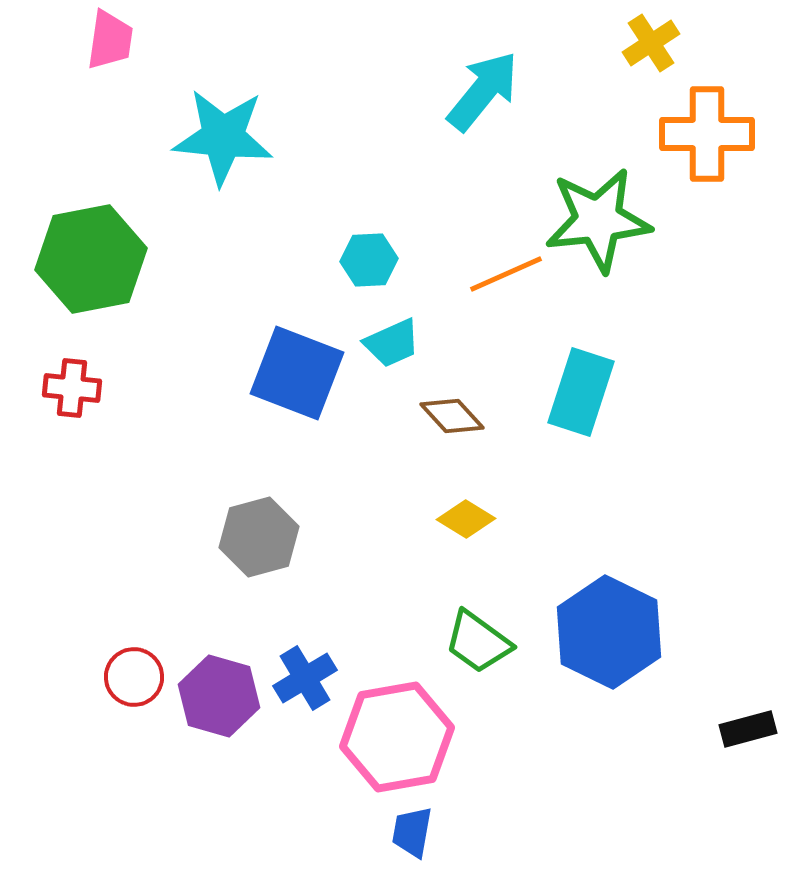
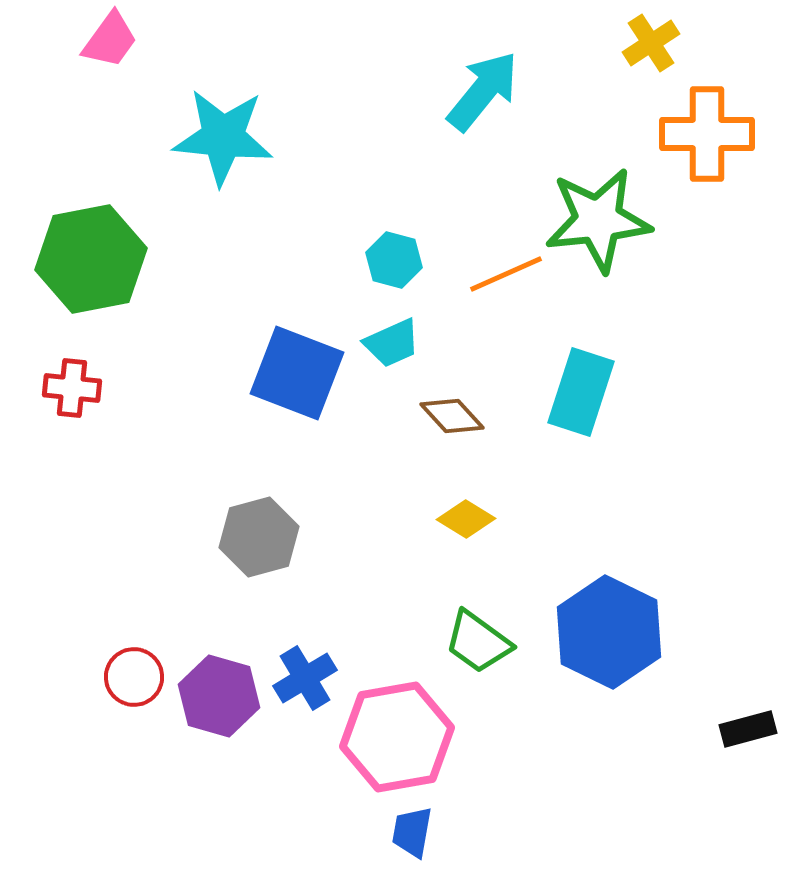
pink trapezoid: rotated 28 degrees clockwise
cyan hexagon: moved 25 px right; rotated 18 degrees clockwise
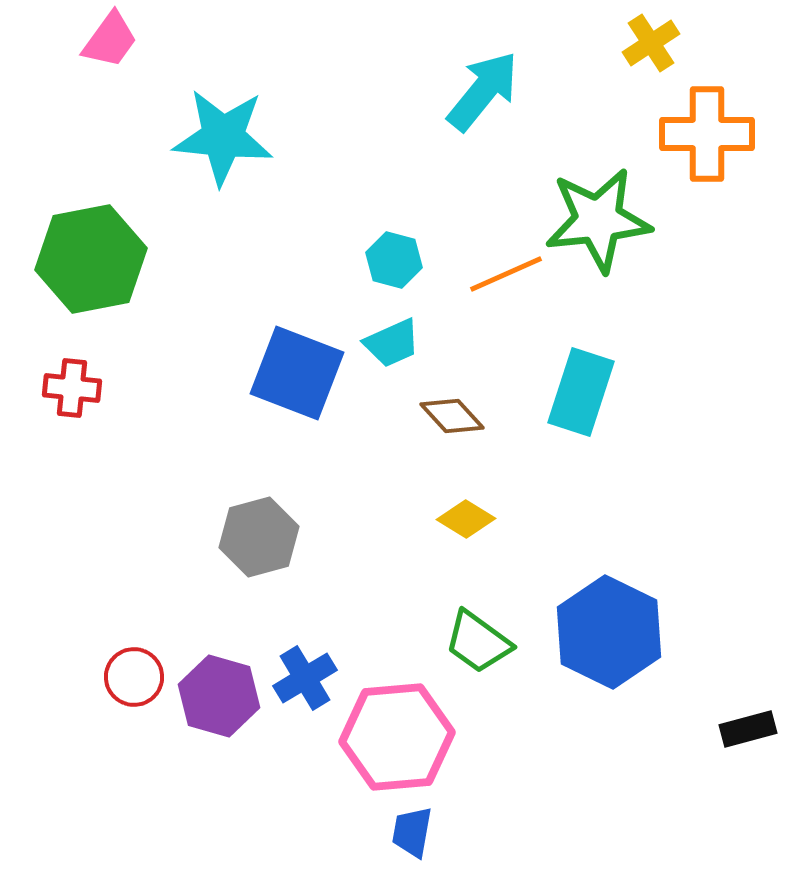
pink hexagon: rotated 5 degrees clockwise
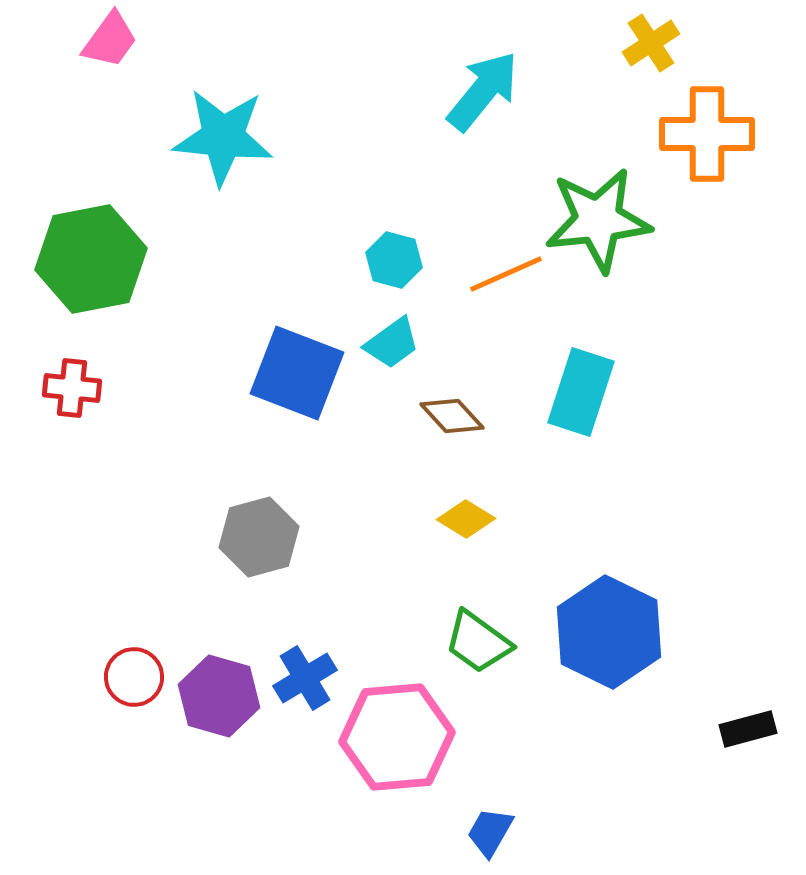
cyan trapezoid: rotated 12 degrees counterclockwise
blue trapezoid: moved 78 px right; rotated 20 degrees clockwise
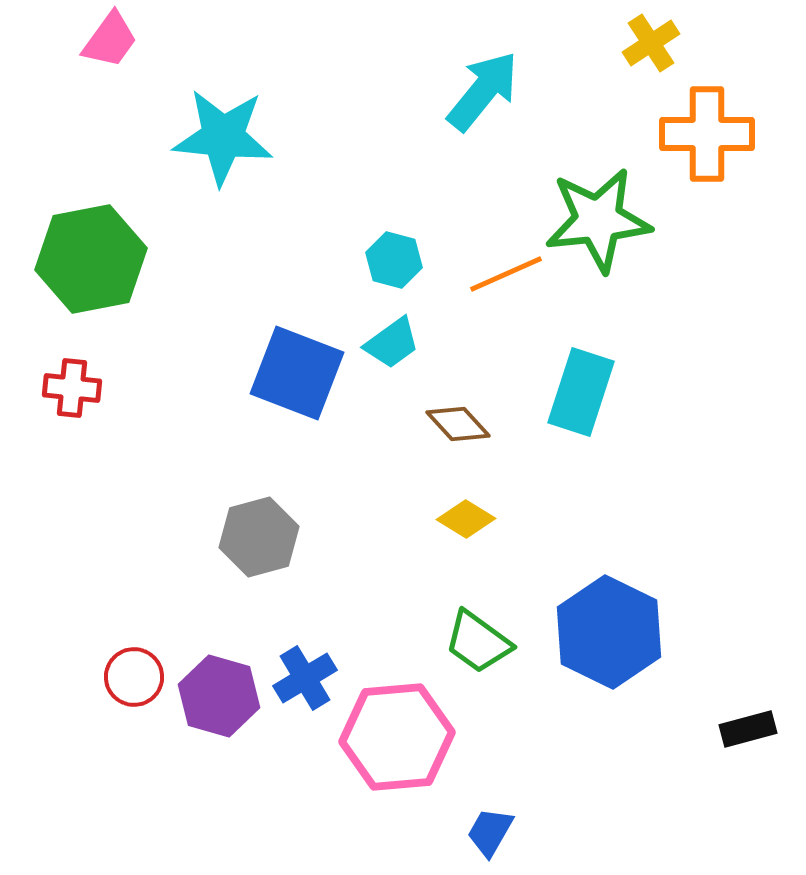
brown diamond: moved 6 px right, 8 px down
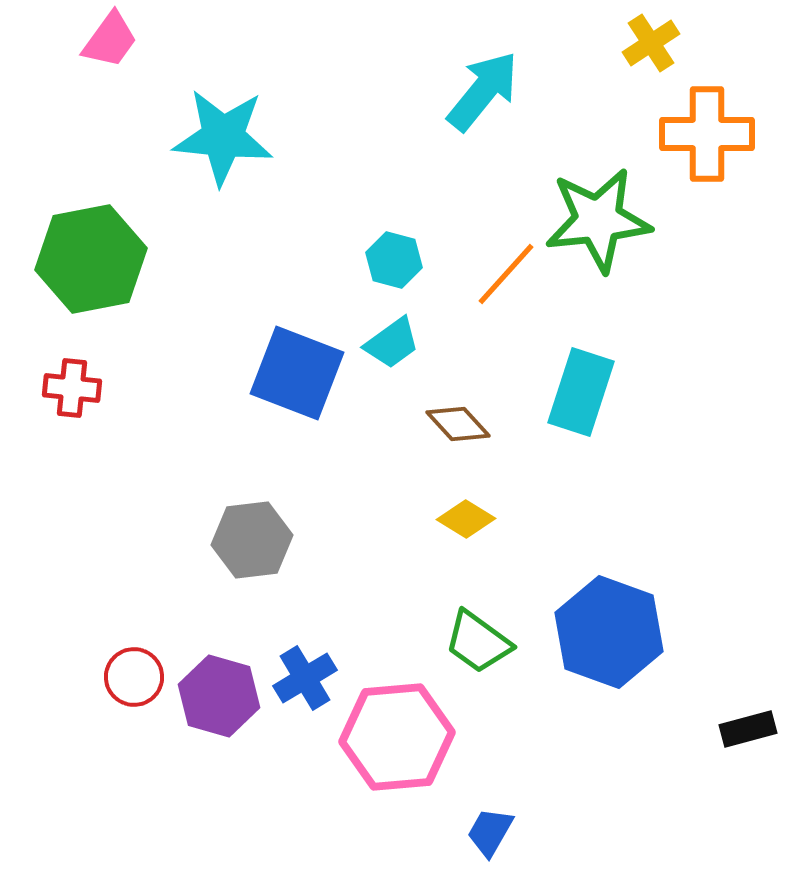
orange line: rotated 24 degrees counterclockwise
gray hexagon: moved 7 px left, 3 px down; rotated 8 degrees clockwise
blue hexagon: rotated 6 degrees counterclockwise
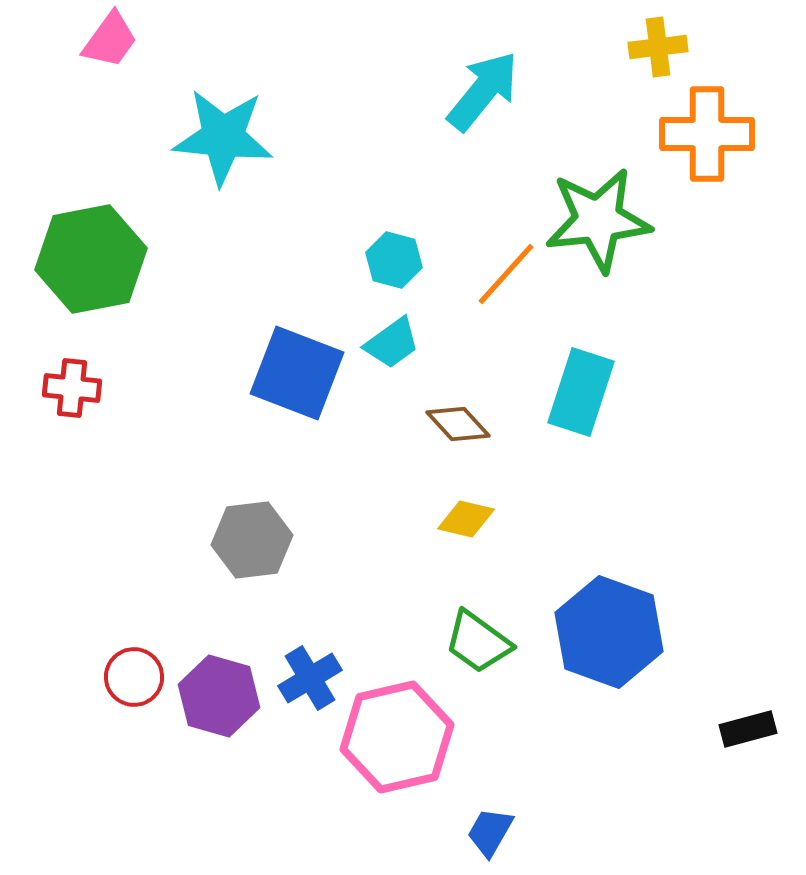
yellow cross: moved 7 px right, 4 px down; rotated 26 degrees clockwise
yellow diamond: rotated 18 degrees counterclockwise
blue cross: moved 5 px right
pink hexagon: rotated 8 degrees counterclockwise
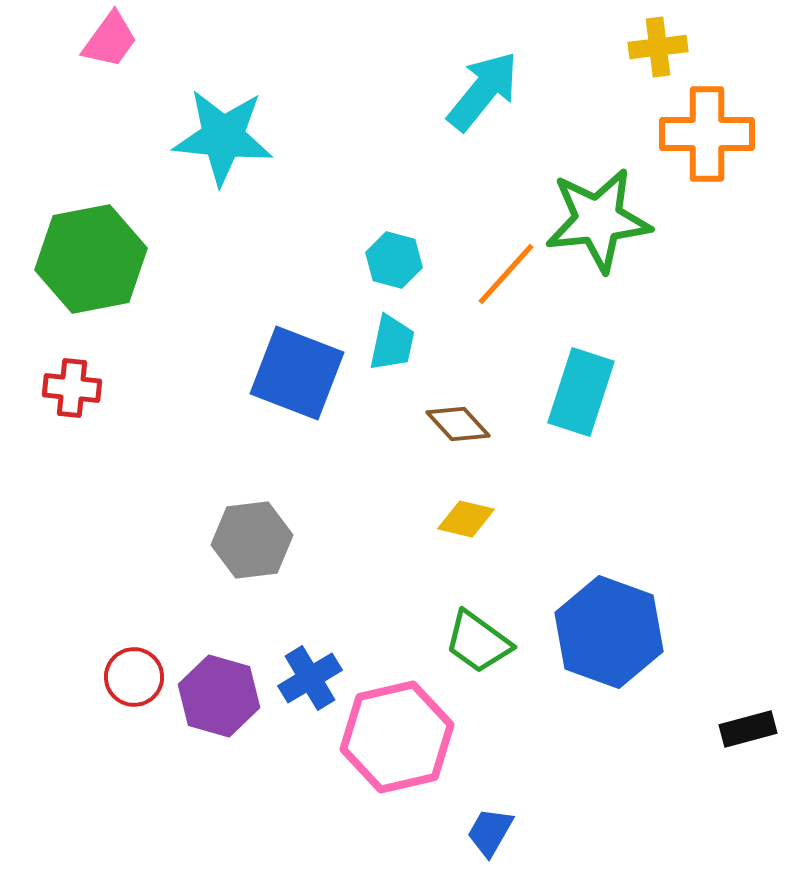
cyan trapezoid: rotated 42 degrees counterclockwise
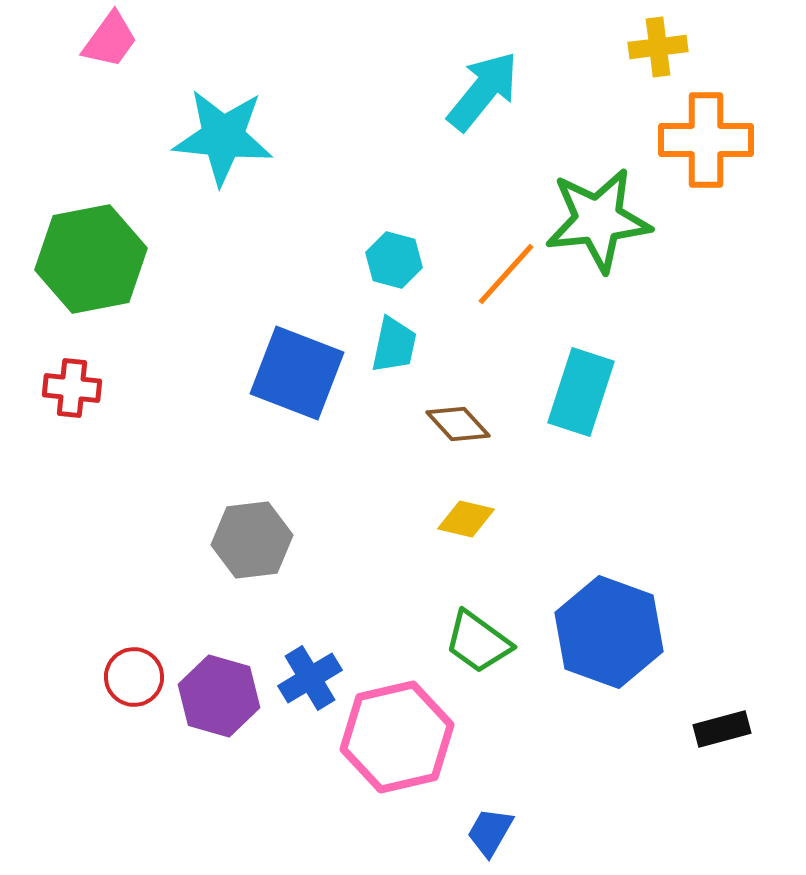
orange cross: moved 1 px left, 6 px down
cyan trapezoid: moved 2 px right, 2 px down
black rectangle: moved 26 px left
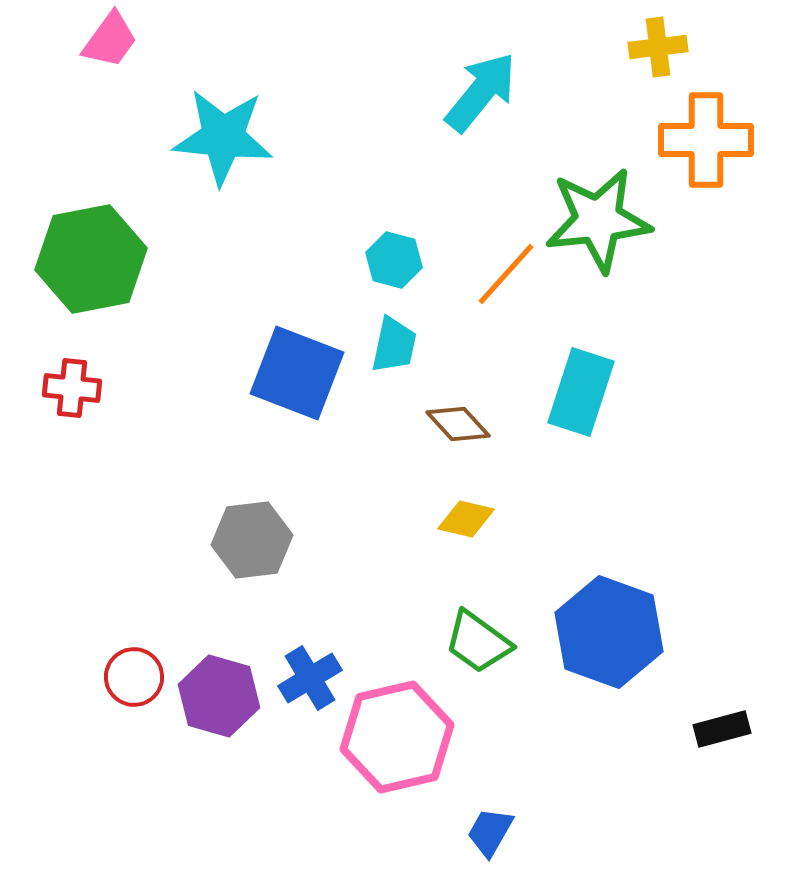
cyan arrow: moved 2 px left, 1 px down
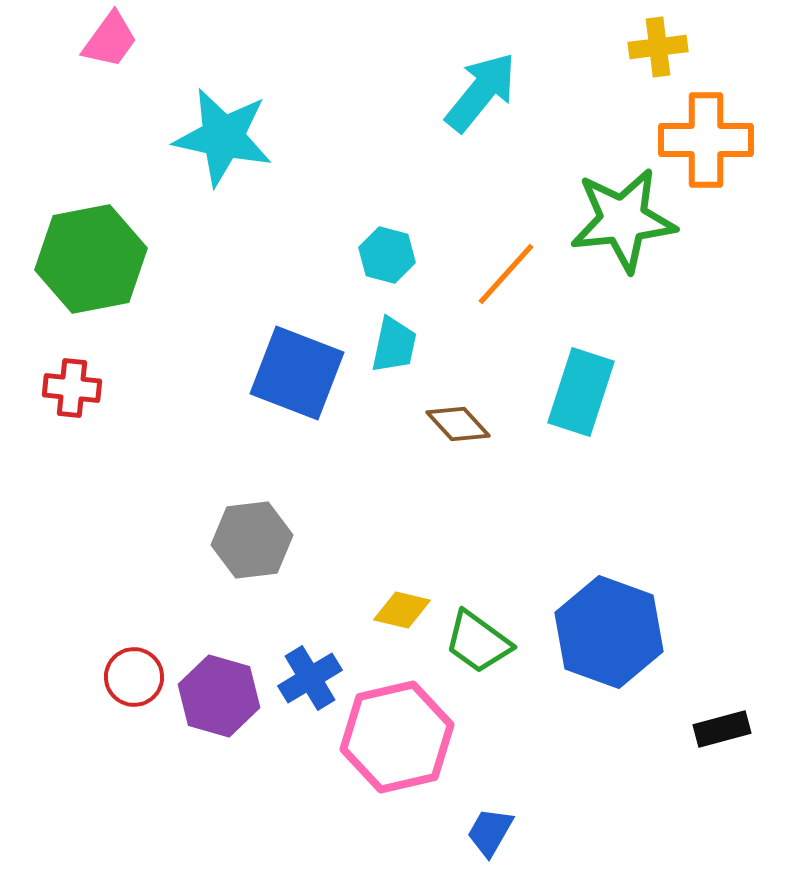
cyan star: rotated 6 degrees clockwise
green star: moved 25 px right
cyan hexagon: moved 7 px left, 5 px up
yellow diamond: moved 64 px left, 91 px down
